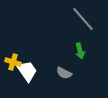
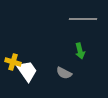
gray line: rotated 48 degrees counterclockwise
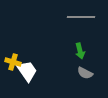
gray line: moved 2 px left, 2 px up
gray semicircle: moved 21 px right
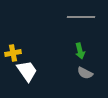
yellow cross: moved 9 px up; rotated 28 degrees counterclockwise
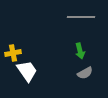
gray semicircle: rotated 56 degrees counterclockwise
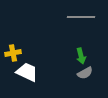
green arrow: moved 1 px right, 5 px down
white trapezoid: moved 1 px down; rotated 30 degrees counterclockwise
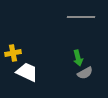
green arrow: moved 3 px left, 2 px down
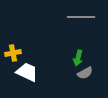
green arrow: rotated 28 degrees clockwise
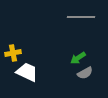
green arrow: rotated 42 degrees clockwise
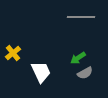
yellow cross: rotated 28 degrees counterclockwise
white trapezoid: moved 14 px right; rotated 40 degrees clockwise
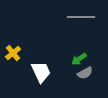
green arrow: moved 1 px right, 1 px down
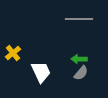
gray line: moved 2 px left, 2 px down
green arrow: rotated 35 degrees clockwise
gray semicircle: moved 4 px left; rotated 21 degrees counterclockwise
